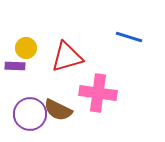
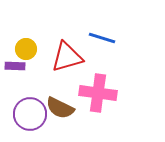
blue line: moved 27 px left, 1 px down
yellow circle: moved 1 px down
brown semicircle: moved 2 px right, 2 px up
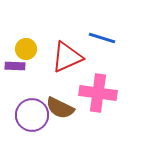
red triangle: rotated 8 degrees counterclockwise
purple circle: moved 2 px right, 1 px down
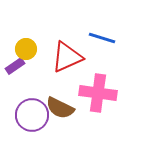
purple rectangle: rotated 36 degrees counterclockwise
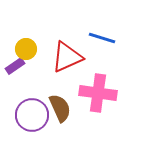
brown semicircle: rotated 140 degrees counterclockwise
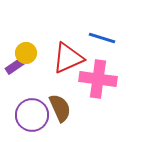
yellow circle: moved 4 px down
red triangle: moved 1 px right, 1 px down
pink cross: moved 14 px up
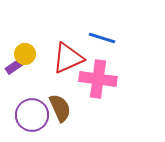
yellow circle: moved 1 px left, 1 px down
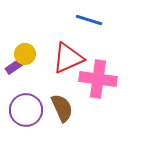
blue line: moved 13 px left, 18 px up
brown semicircle: moved 2 px right
purple circle: moved 6 px left, 5 px up
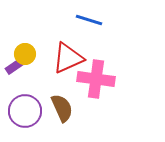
pink cross: moved 2 px left
purple circle: moved 1 px left, 1 px down
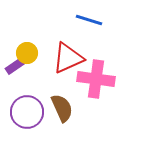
yellow circle: moved 2 px right, 1 px up
purple circle: moved 2 px right, 1 px down
